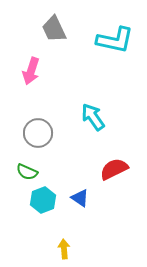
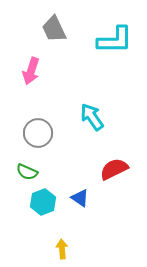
cyan L-shape: rotated 12 degrees counterclockwise
cyan arrow: moved 1 px left
cyan hexagon: moved 2 px down
yellow arrow: moved 2 px left
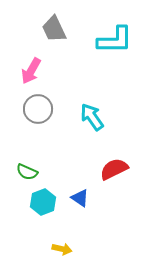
pink arrow: rotated 12 degrees clockwise
gray circle: moved 24 px up
yellow arrow: rotated 108 degrees clockwise
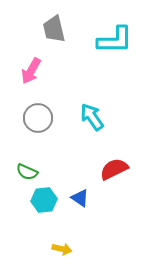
gray trapezoid: rotated 12 degrees clockwise
gray circle: moved 9 px down
cyan hexagon: moved 1 px right, 2 px up; rotated 15 degrees clockwise
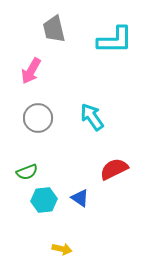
green semicircle: rotated 45 degrees counterclockwise
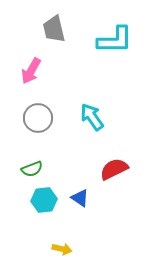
green semicircle: moved 5 px right, 3 px up
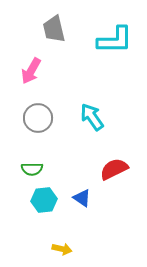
green semicircle: rotated 20 degrees clockwise
blue triangle: moved 2 px right
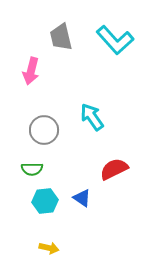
gray trapezoid: moved 7 px right, 8 px down
cyan L-shape: rotated 48 degrees clockwise
pink arrow: rotated 16 degrees counterclockwise
gray circle: moved 6 px right, 12 px down
cyan hexagon: moved 1 px right, 1 px down
yellow arrow: moved 13 px left, 1 px up
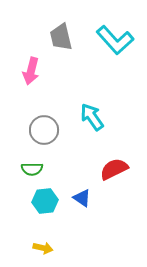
yellow arrow: moved 6 px left
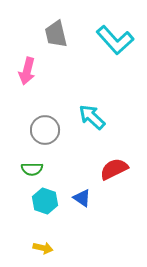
gray trapezoid: moved 5 px left, 3 px up
pink arrow: moved 4 px left
cyan arrow: rotated 12 degrees counterclockwise
gray circle: moved 1 px right
cyan hexagon: rotated 25 degrees clockwise
